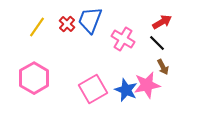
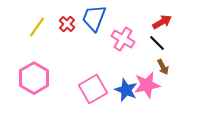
blue trapezoid: moved 4 px right, 2 px up
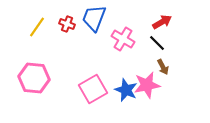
red cross: rotated 21 degrees counterclockwise
pink hexagon: rotated 24 degrees counterclockwise
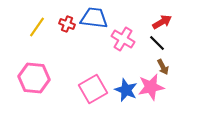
blue trapezoid: rotated 76 degrees clockwise
pink star: moved 4 px right, 2 px down
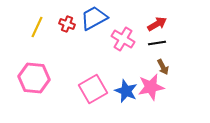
blue trapezoid: rotated 36 degrees counterclockwise
red arrow: moved 5 px left, 2 px down
yellow line: rotated 10 degrees counterclockwise
black line: rotated 54 degrees counterclockwise
blue star: moved 1 px down
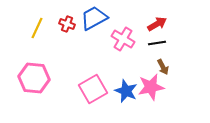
yellow line: moved 1 px down
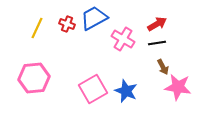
pink hexagon: rotated 12 degrees counterclockwise
pink star: moved 27 px right; rotated 20 degrees clockwise
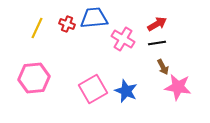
blue trapezoid: rotated 24 degrees clockwise
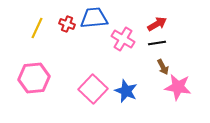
pink square: rotated 16 degrees counterclockwise
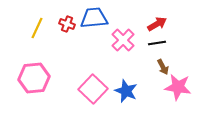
pink cross: moved 1 px down; rotated 15 degrees clockwise
